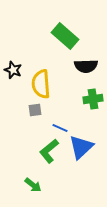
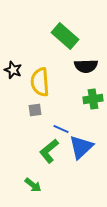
yellow semicircle: moved 1 px left, 2 px up
blue line: moved 1 px right, 1 px down
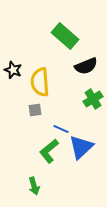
black semicircle: rotated 20 degrees counterclockwise
green cross: rotated 24 degrees counterclockwise
green arrow: moved 1 px right, 1 px down; rotated 36 degrees clockwise
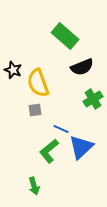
black semicircle: moved 4 px left, 1 px down
yellow semicircle: moved 2 px left, 1 px down; rotated 16 degrees counterclockwise
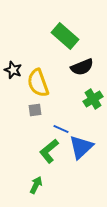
green arrow: moved 2 px right, 1 px up; rotated 138 degrees counterclockwise
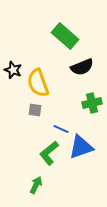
green cross: moved 1 px left, 4 px down; rotated 18 degrees clockwise
gray square: rotated 16 degrees clockwise
blue triangle: rotated 24 degrees clockwise
green L-shape: moved 2 px down
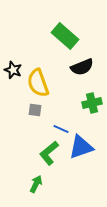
green arrow: moved 1 px up
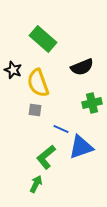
green rectangle: moved 22 px left, 3 px down
green L-shape: moved 3 px left, 4 px down
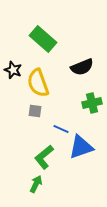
gray square: moved 1 px down
green L-shape: moved 2 px left
